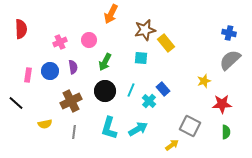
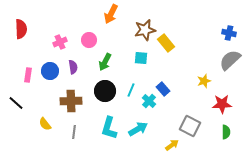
brown cross: rotated 25 degrees clockwise
yellow semicircle: rotated 64 degrees clockwise
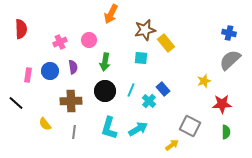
green arrow: rotated 18 degrees counterclockwise
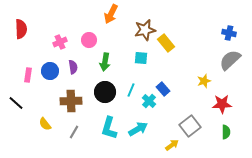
black circle: moved 1 px down
gray square: rotated 25 degrees clockwise
gray line: rotated 24 degrees clockwise
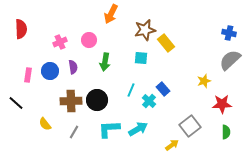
black circle: moved 8 px left, 8 px down
cyan L-shape: moved 1 px down; rotated 70 degrees clockwise
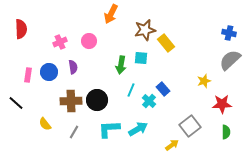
pink circle: moved 1 px down
green arrow: moved 16 px right, 3 px down
blue circle: moved 1 px left, 1 px down
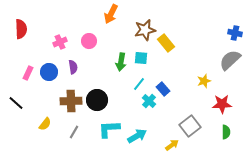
blue cross: moved 6 px right
green arrow: moved 3 px up
pink rectangle: moved 2 px up; rotated 16 degrees clockwise
cyan line: moved 8 px right, 6 px up; rotated 16 degrees clockwise
yellow semicircle: rotated 104 degrees counterclockwise
cyan arrow: moved 1 px left, 7 px down
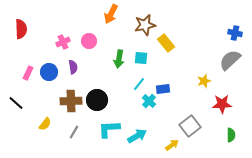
brown star: moved 5 px up
pink cross: moved 3 px right
green arrow: moved 2 px left, 3 px up
blue rectangle: rotated 56 degrees counterclockwise
green semicircle: moved 5 px right, 3 px down
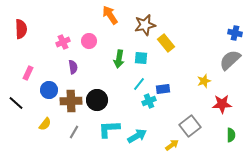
orange arrow: moved 1 px left, 1 px down; rotated 120 degrees clockwise
blue circle: moved 18 px down
cyan cross: rotated 24 degrees clockwise
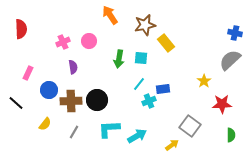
yellow star: rotated 16 degrees counterclockwise
gray square: rotated 15 degrees counterclockwise
